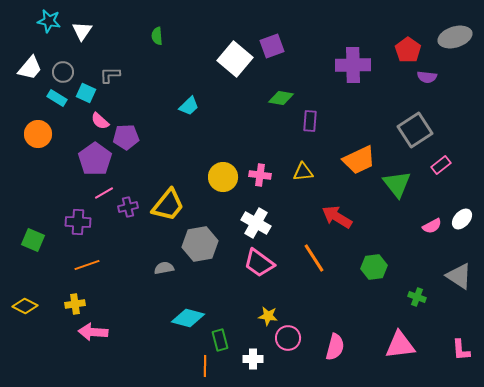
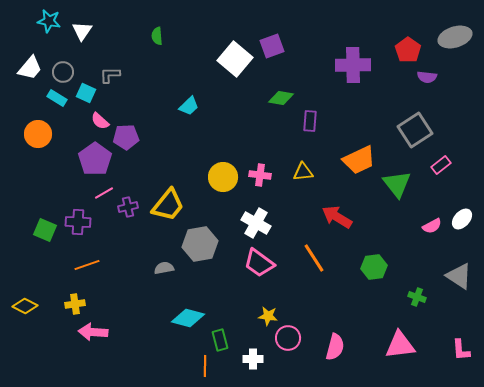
green square at (33, 240): moved 12 px right, 10 px up
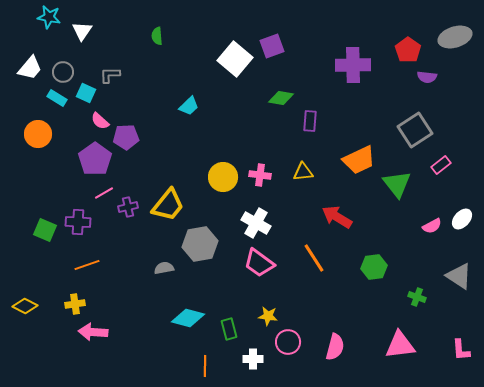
cyan star at (49, 21): moved 4 px up
pink circle at (288, 338): moved 4 px down
green rectangle at (220, 340): moved 9 px right, 11 px up
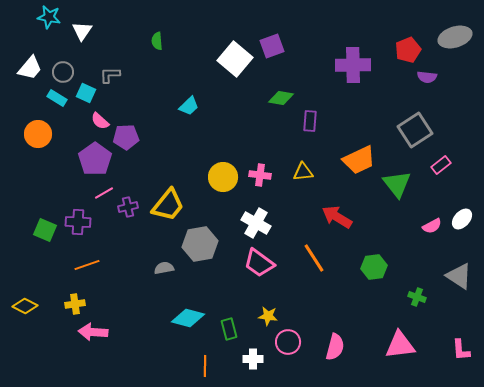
green semicircle at (157, 36): moved 5 px down
red pentagon at (408, 50): rotated 15 degrees clockwise
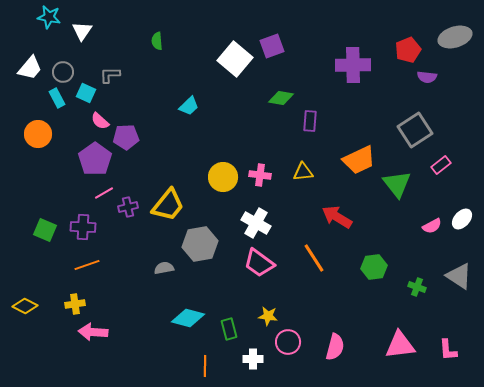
cyan rectangle at (57, 98): rotated 30 degrees clockwise
purple cross at (78, 222): moved 5 px right, 5 px down
green cross at (417, 297): moved 10 px up
pink L-shape at (461, 350): moved 13 px left
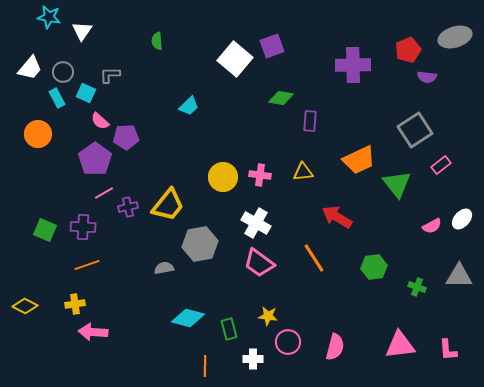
gray triangle at (459, 276): rotated 32 degrees counterclockwise
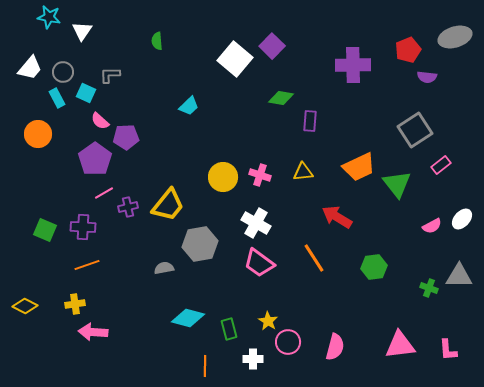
purple square at (272, 46): rotated 25 degrees counterclockwise
orange trapezoid at (359, 160): moved 7 px down
pink cross at (260, 175): rotated 10 degrees clockwise
green cross at (417, 287): moved 12 px right, 1 px down
yellow star at (268, 316): moved 5 px down; rotated 24 degrees clockwise
